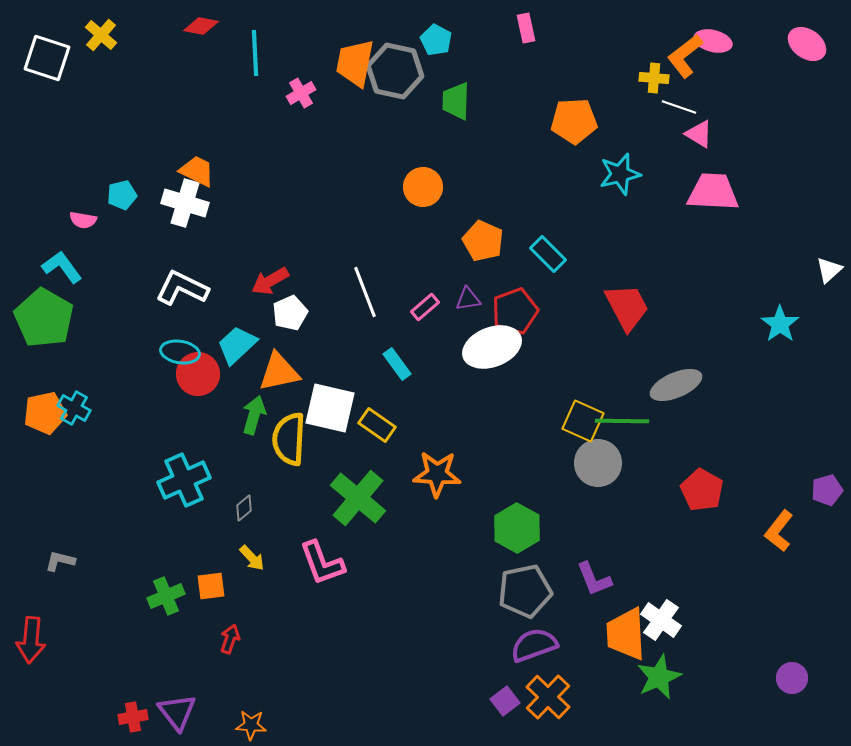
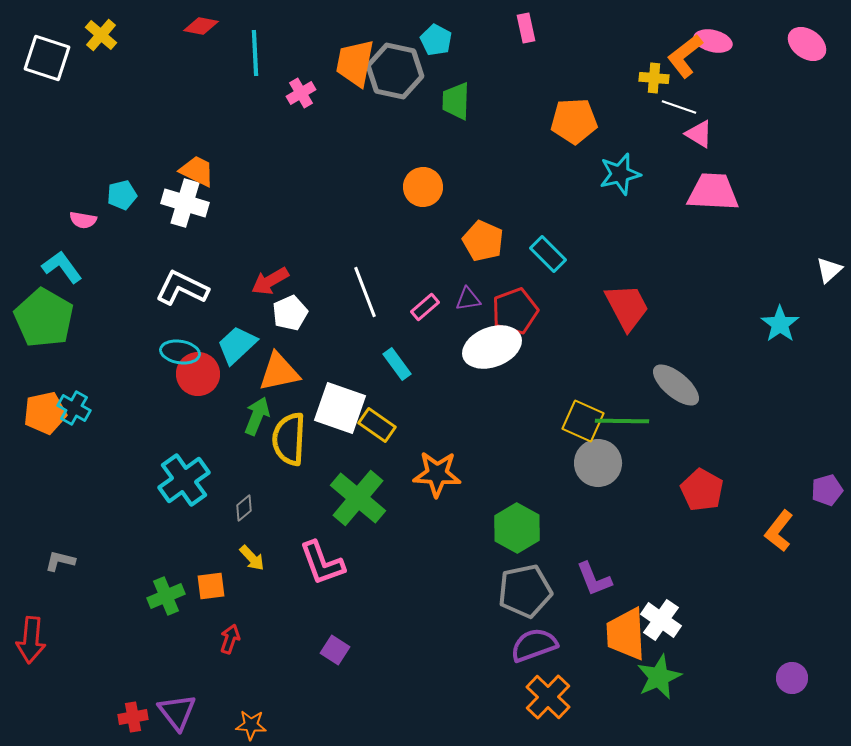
gray ellipse at (676, 385): rotated 63 degrees clockwise
white square at (330, 408): moved 10 px right; rotated 6 degrees clockwise
green arrow at (254, 415): moved 3 px right, 1 px down; rotated 6 degrees clockwise
cyan cross at (184, 480): rotated 12 degrees counterclockwise
purple square at (505, 701): moved 170 px left, 51 px up; rotated 20 degrees counterclockwise
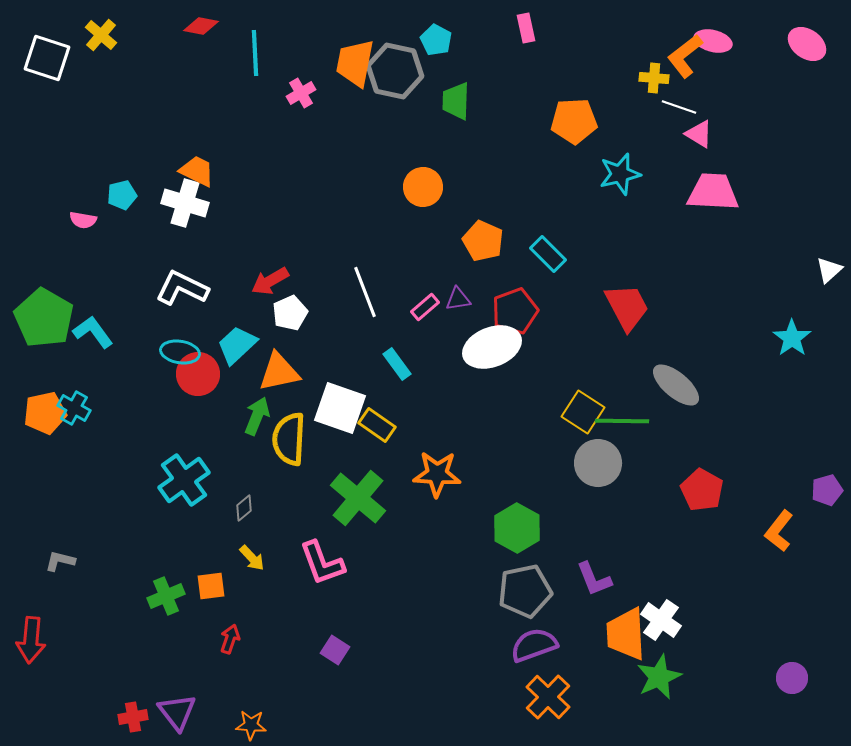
cyan L-shape at (62, 267): moved 31 px right, 65 px down
purple triangle at (468, 299): moved 10 px left
cyan star at (780, 324): moved 12 px right, 14 px down
yellow square at (583, 421): moved 9 px up; rotated 9 degrees clockwise
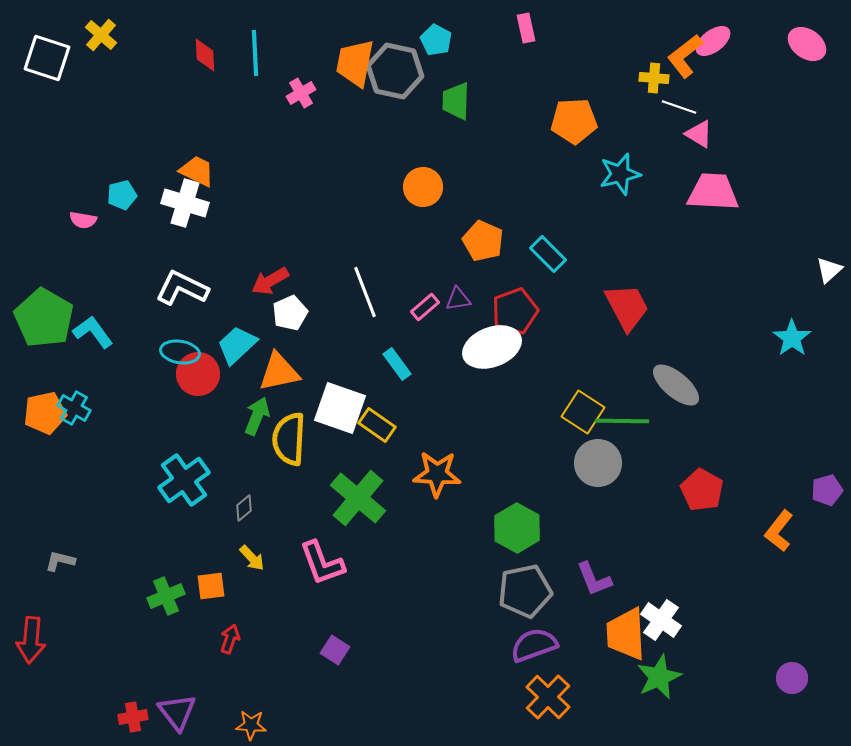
red diamond at (201, 26): moved 4 px right, 29 px down; rotated 76 degrees clockwise
pink ellipse at (713, 41): rotated 51 degrees counterclockwise
